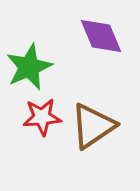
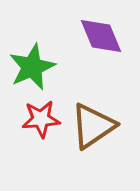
green star: moved 3 px right
red star: moved 1 px left, 2 px down
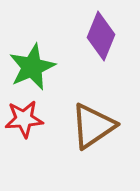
purple diamond: rotated 45 degrees clockwise
red star: moved 17 px left
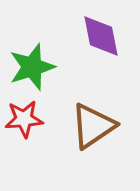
purple diamond: rotated 33 degrees counterclockwise
green star: rotated 6 degrees clockwise
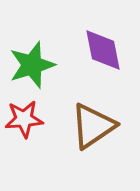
purple diamond: moved 2 px right, 14 px down
green star: moved 2 px up
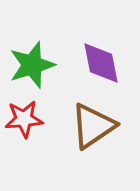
purple diamond: moved 2 px left, 13 px down
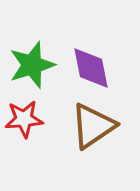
purple diamond: moved 10 px left, 5 px down
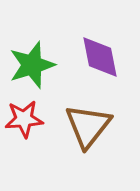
purple diamond: moved 9 px right, 11 px up
brown triangle: moved 5 px left; rotated 18 degrees counterclockwise
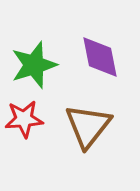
green star: moved 2 px right
